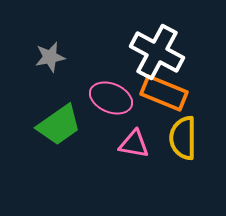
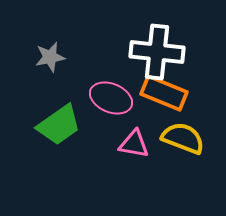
white cross: rotated 22 degrees counterclockwise
yellow semicircle: rotated 111 degrees clockwise
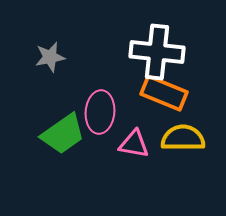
pink ellipse: moved 11 px left, 14 px down; rotated 72 degrees clockwise
green trapezoid: moved 4 px right, 9 px down
yellow semicircle: rotated 21 degrees counterclockwise
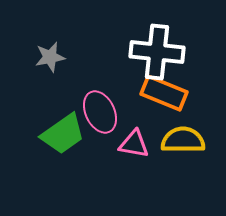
pink ellipse: rotated 30 degrees counterclockwise
yellow semicircle: moved 2 px down
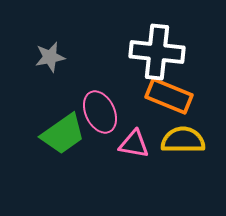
orange rectangle: moved 5 px right, 3 px down
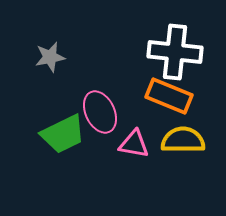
white cross: moved 18 px right
green trapezoid: rotated 9 degrees clockwise
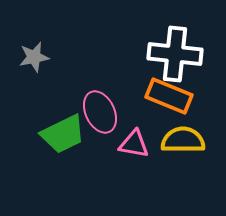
white cross: moved 2 px down
gray star: moved 16 px left
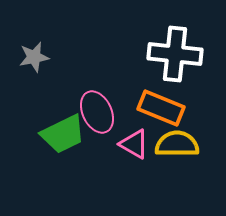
orange rectangle: moved 8 px left, 12 px down
pink ellipse: moved 3 px left
yellow semicircle: moved 6 px left, 4 px down
pink triangle: rotated 20 degrees clockwise
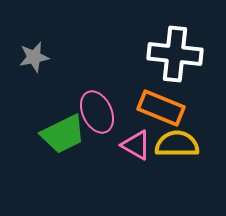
pink triangle: moved 2 px right, 1 px down
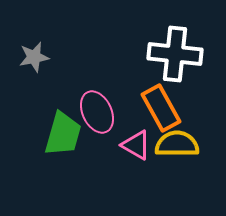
orange rectangle: rotated 39 degrees clockwise
green trapezoid: rotated 48 degrees counterclockwise
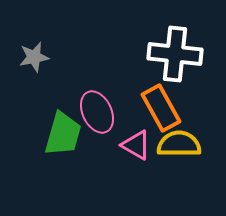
yellow semicircle: moved 2 px right
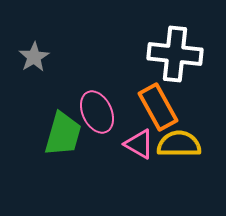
gray star: rotated 20 degrees counterclockwise
orange rectangle: moved 3 px left, 1 px up
pink triangle: moved 3 px right, 1 px up
